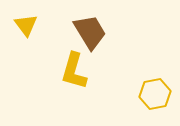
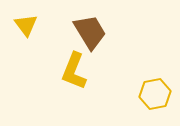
yellow L-shape: rotated 6 degrees clockwise
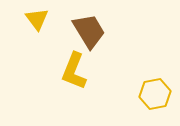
yellow triangle: moved 11 px right, 6 px up
brown trapezoid: moved 1 px left, 1 px up
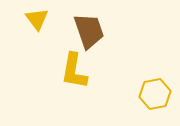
brown trapezoid: rotated 12 degrees clockwise
yellow L-shape: rotated 12 degrees counterclockwise
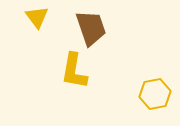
yellow triangle: moved 2 px up
brown trapezoid: moved 2 px right, 3 px up
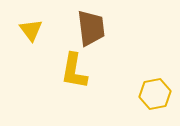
yellow triangle: moved 6 px left, 13 px down
brown trapezoid: rotated 12 degrees clockwise
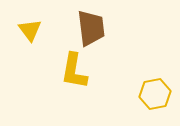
yellow triangle: moved 1 px left
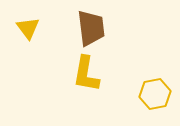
yellow triangle: moved 2 px left, 2 px up
yellow L-shape: moved 12 px right, 3 px down
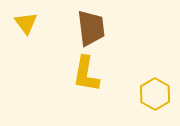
yellow triangle: moved 2 px left, 5 px up
yellow hexagon: rotated 20 degrees counterclockwise
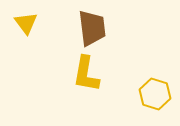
brown trapezoid: moved 1 px right
yellow hexagon: rotated 12 degrees counterclockwise
